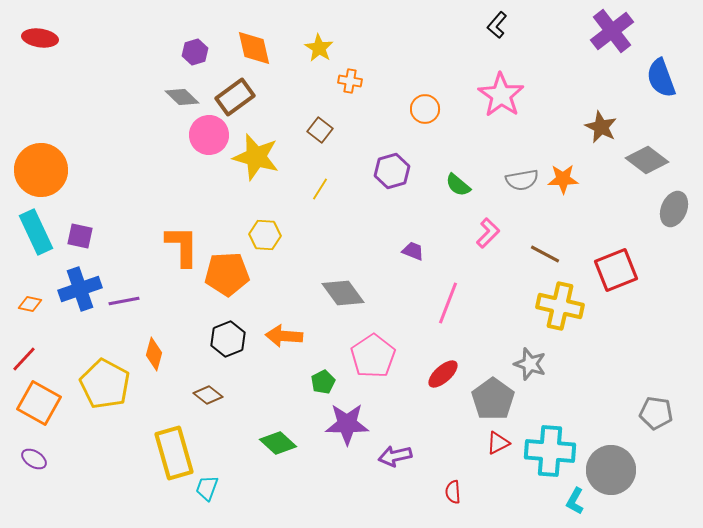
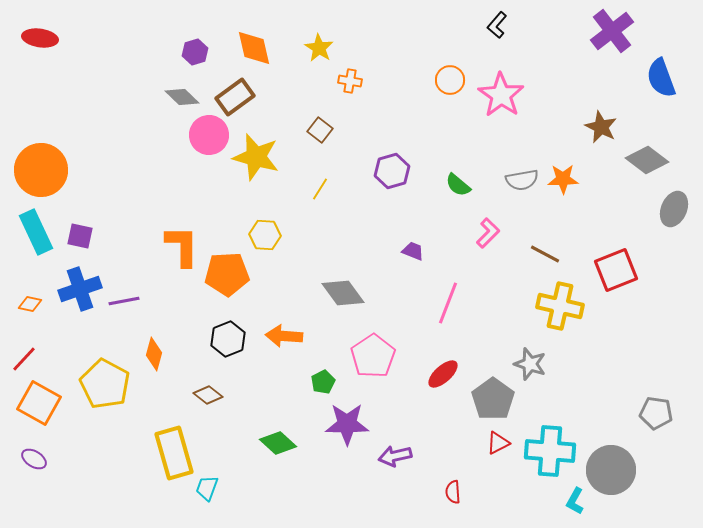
orange circle at (425, 109): moved 25 px right, 29 px up
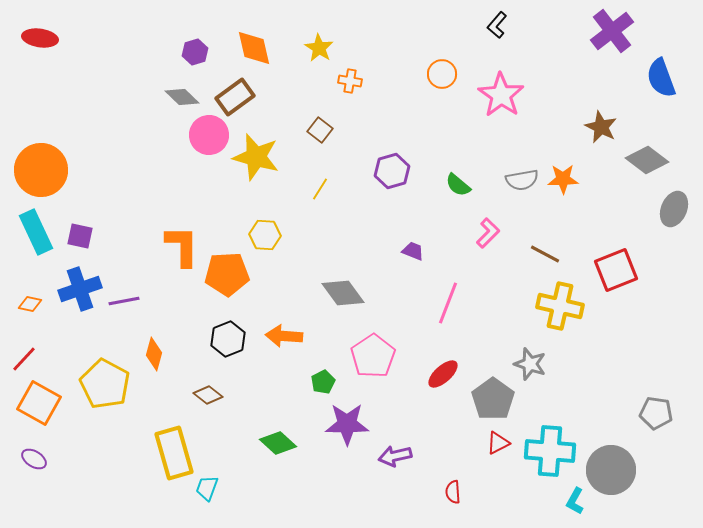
orange circle at (450, 80): moved 8 px left, 6 px up
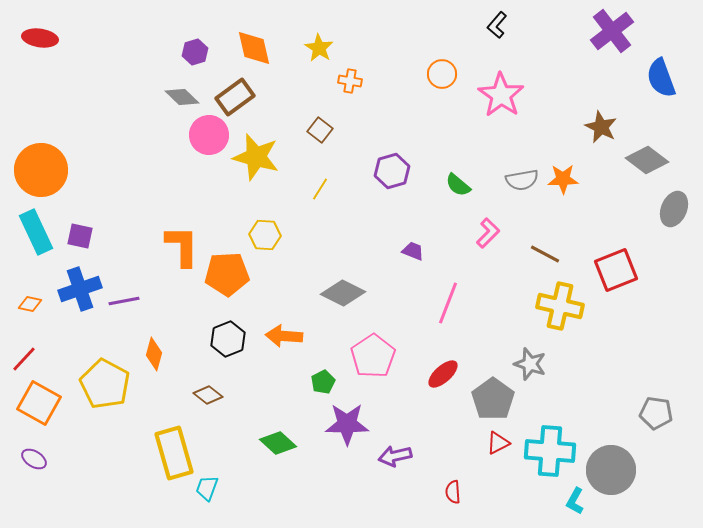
gray diamond at (343, 293): rotated 27 degrees counterclockwise
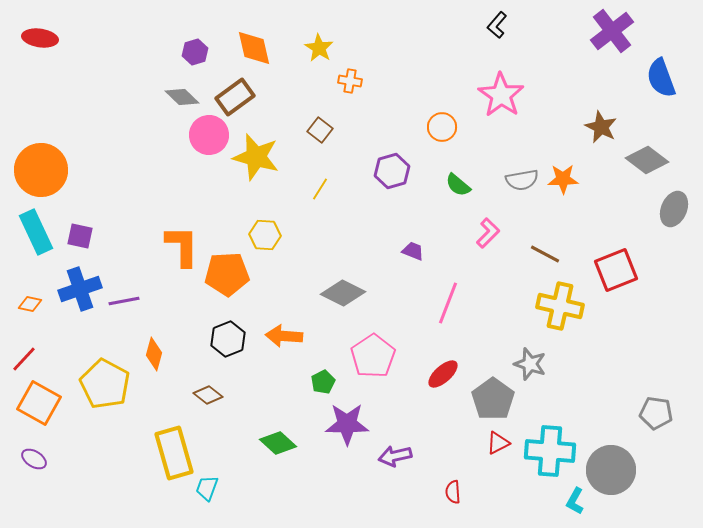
orange circle at (442, 74): moved 53 px down
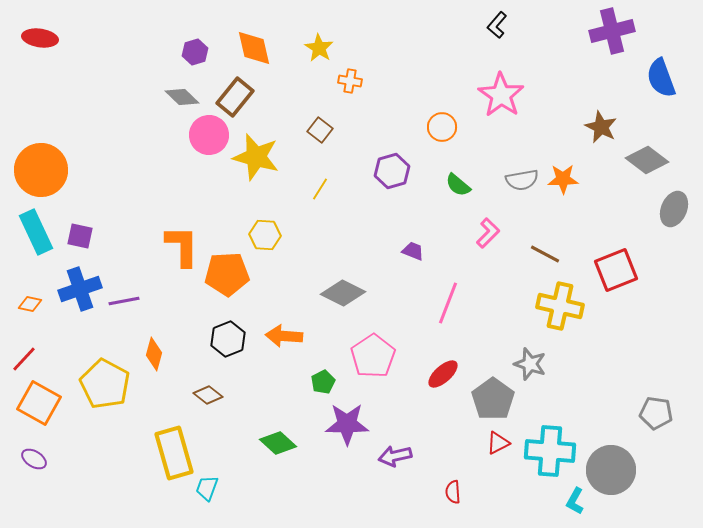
purple cross at (612, 31): rotated 24 degrees clockwise
brown rectangle at (235, 97): rotated 15 degrees counterclockwise
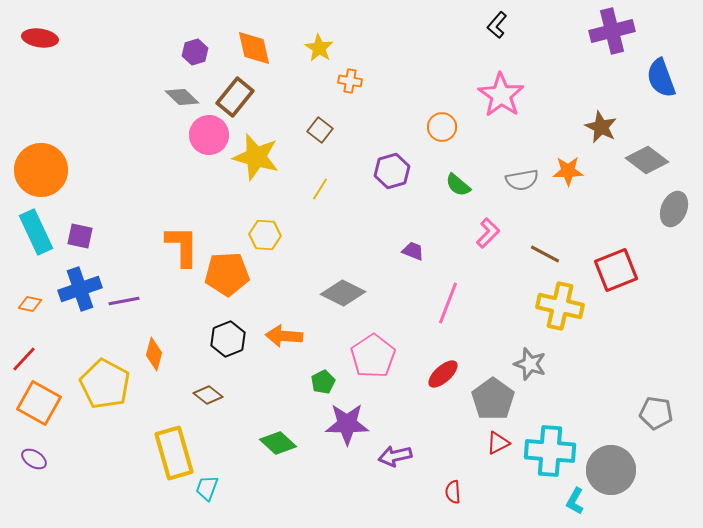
orange star at (563, 179): moved 5 px right, 8 px up
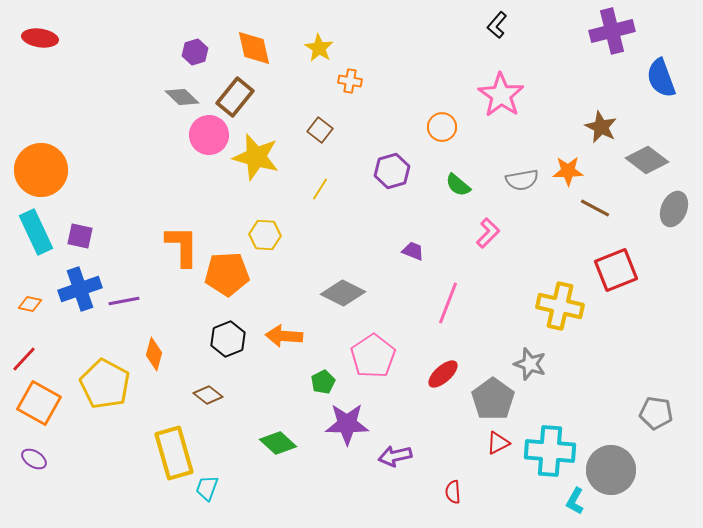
brown line at (545, 254): moved 50 px right, 46 px up
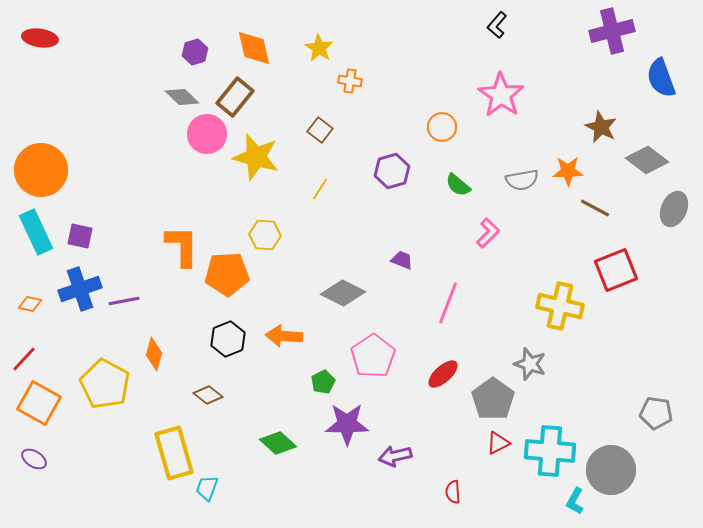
pink circle at (209, 135): moved 2 px left, 1 px up
purple trapezoid at (413, 251): moved 11 px left, 9 px down
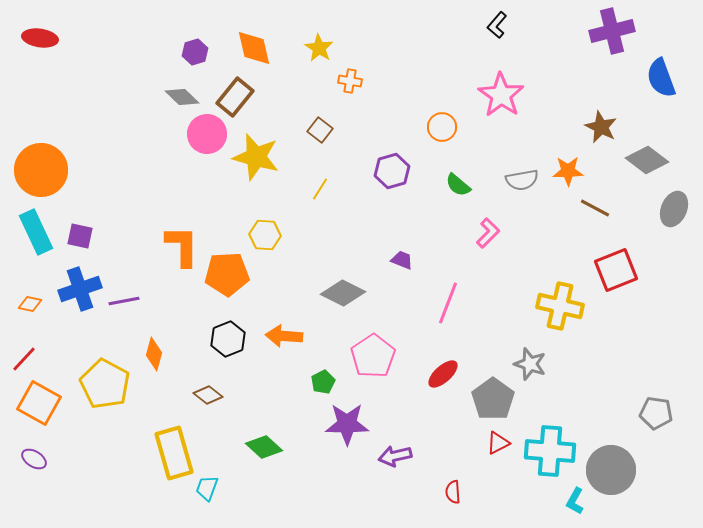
green diamond at (278, 443): moved 14 px left, 4 px down
